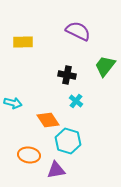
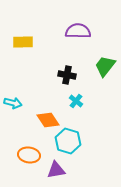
purple semicircle: rotated 25 degrees counterclockwise
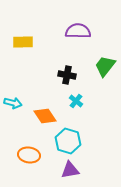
orange diamond: moved 3 px left, 4 px up
purple triangle: moved 14 px right
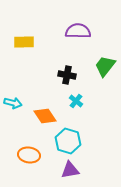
yellow rectangle: moved 1 px right
